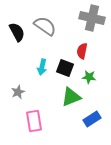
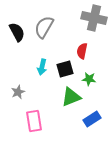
gray cross: moved 2 px right
gray semicircle: moved 1 px left, 1 px down; rotated 95 degrees counterclockwise
black square: moved 1 px down; rotated 36 degrees counterclockwise
green star: moved 2 px down
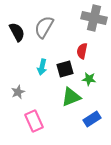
pink rectangle: rotated 15 degrees counterclockwise
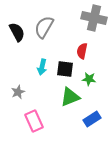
black square: rotated 24 degrees clockwise
green triangle: moved 1 px left
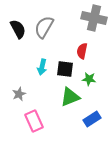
black semicircle: moved 1 px right, 3 px up
gray star: moved 1 px right, 2 px down
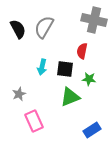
gray cross: moved 2 px down
blue rectangle: moved 11 px down
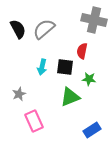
gray semicircle: moved 2 px down; rotated 20 degrees clockwise
black square: moved 2 px up
